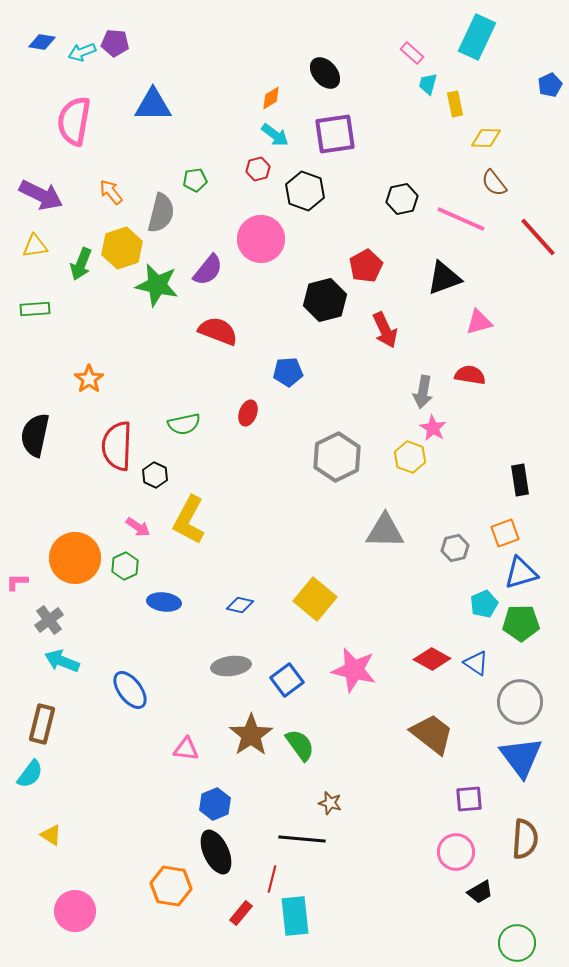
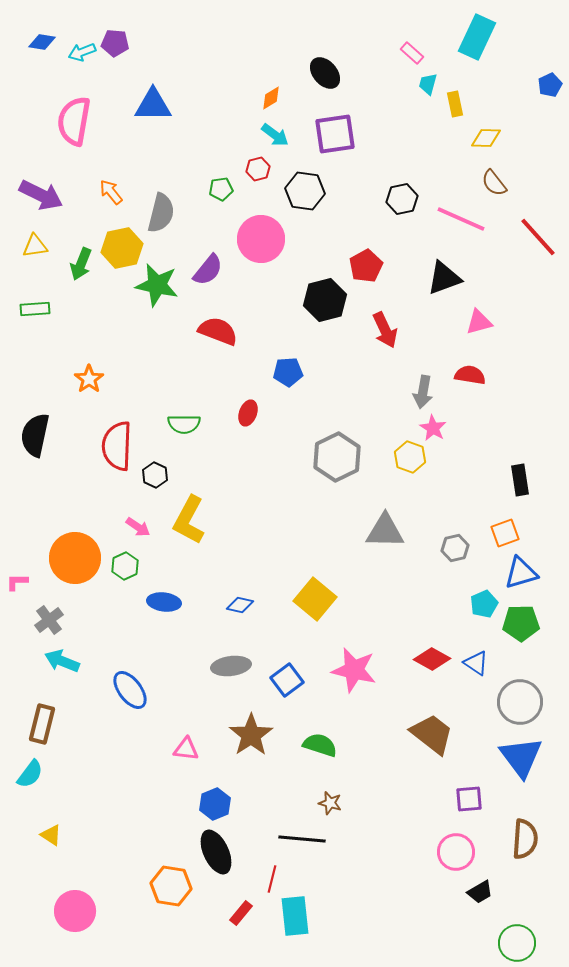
green pentagon at (195, 180): moved 26 px right, 9 px down
black hexagon at (305, 191): rotated 12 degrees counterclockwise
yellow hexagon at (122, 248): rotated 6 degrees clockwise
green semicircle at (184, 424): rotated 12 degrees clockwise
green semicircle at (300, 745): moved 20 px right; rotated 36 degrees counterclockwise
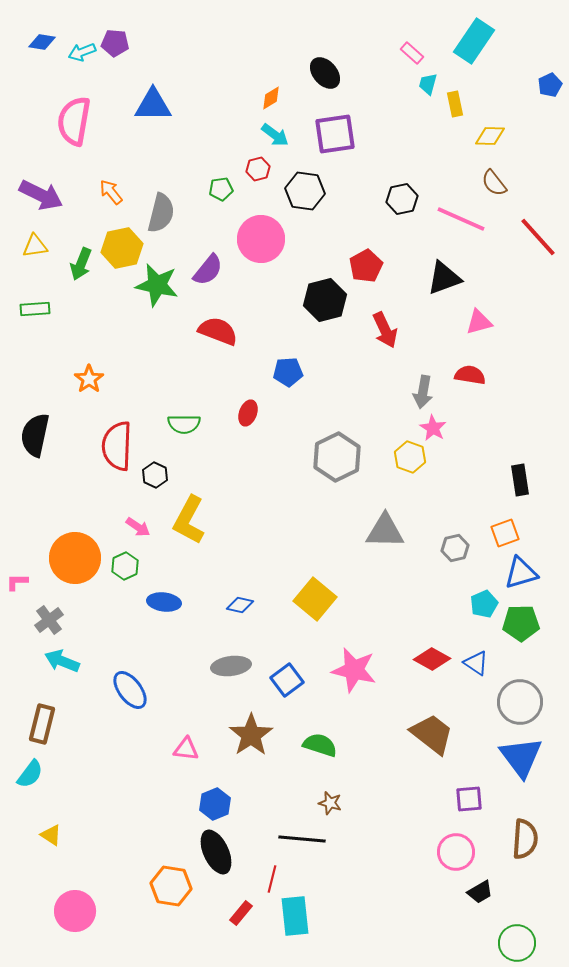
cyan rectangle at (477, 37): moved 3 px left, 4 px down; rotated 9 degrees clockwise
yellow diamond at (486, 138): moved 4 px right, 2 px up
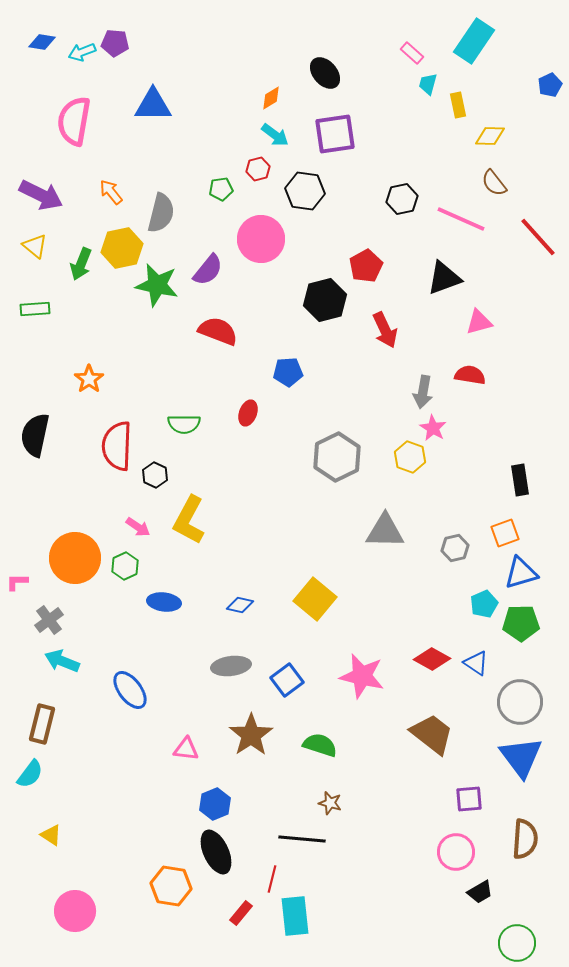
yellow rectangle at (455, 104): moved 3 px right, 1 px down
yellow triangle at (35, 246): rotated 48 degrees clockwise
pink star at (354, 670): moved 8 px right, 6 px down
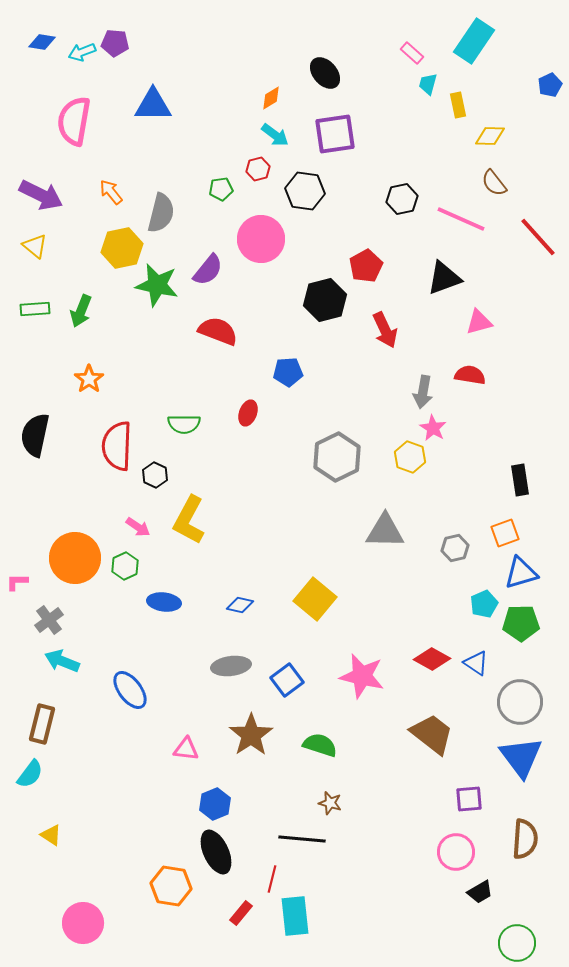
green arrow at (81, 264): moved 47 px down
pink circle at (75, 911): moved 8 px right, 12 px down
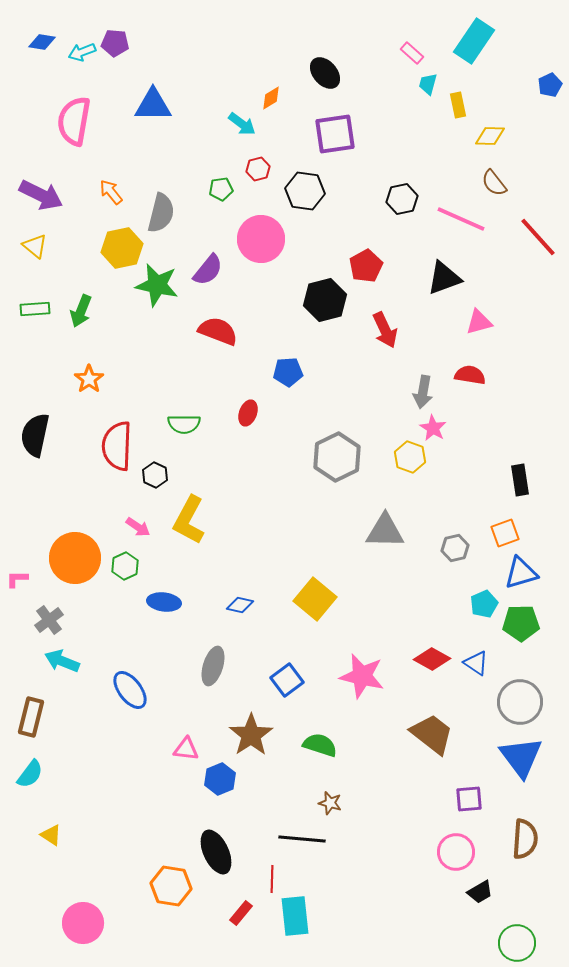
cyan arrow at (275, 135): moved 33 px left, 11 px up
pink L-shape at (17, 582): moved 3 px up
gray ellipse at (231, 666): moved 18 px left; rotated 66 degrees counterclockwise
brown rectangle at (42, 724): moved 11 px left, 7 px up
blue hexagon at (215, 804): moved 5 px right, 25 px up
red line at (272, 879): rotated 12 degrees counterclockwise
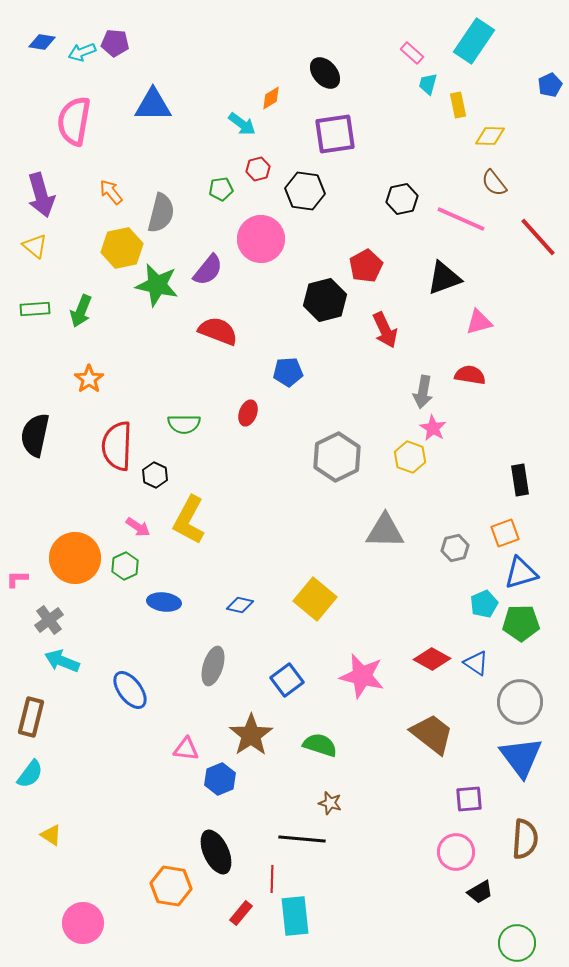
purple arrow at (41, 195): rotated 48 degrees clockwise
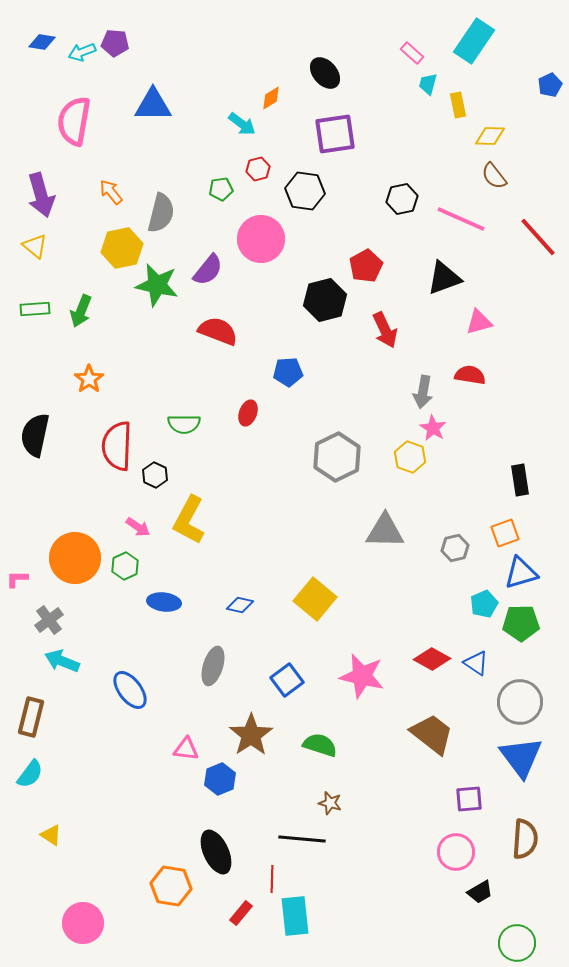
brown semicircle at (494, 183): moved 7 px up
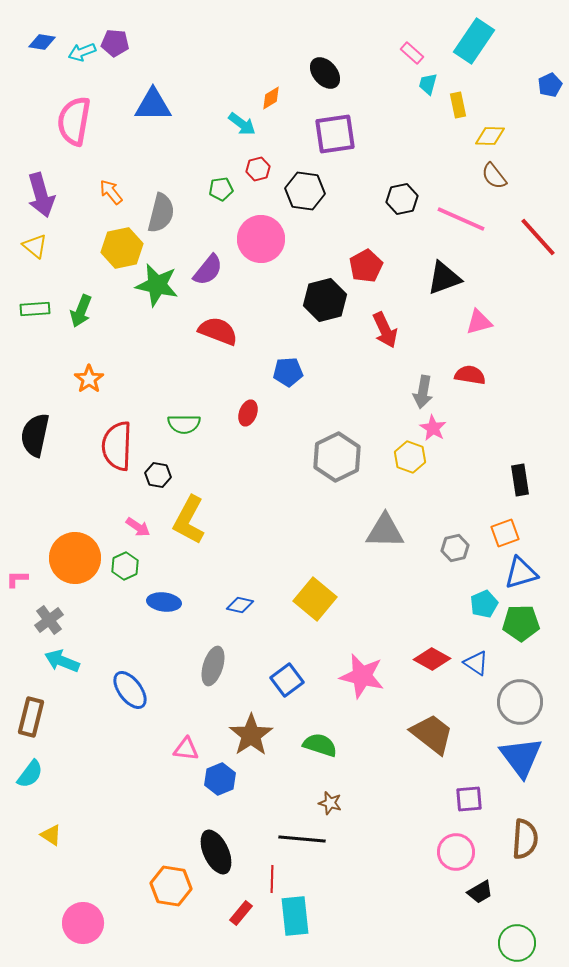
black hexagon at (155, 475): moved 3 px right; rotated 15 degrees counterclockwise
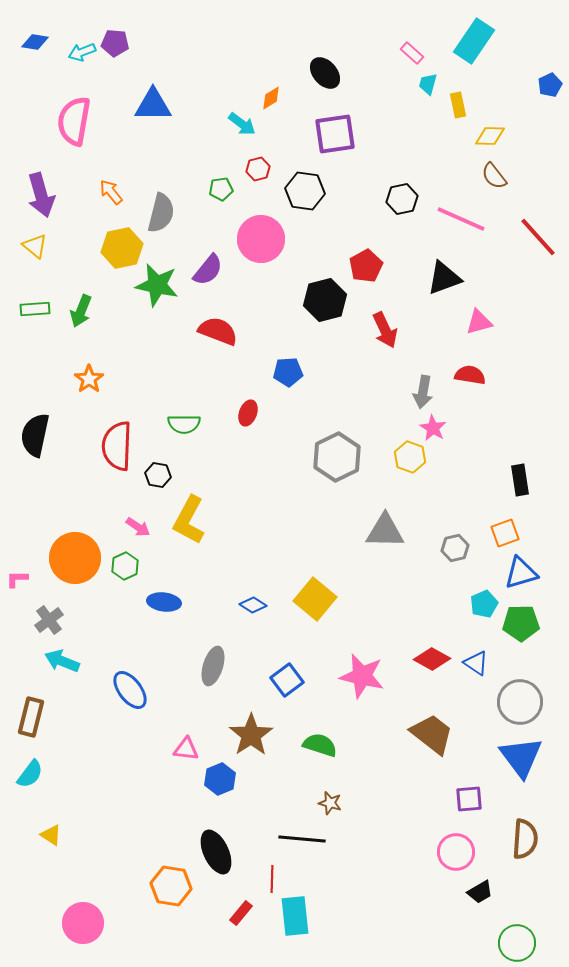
blue diamond at (42, 42): moved 7 px left
blue diamond at (240, 605): moved 13 px right; rotated 20 degrees clockwise
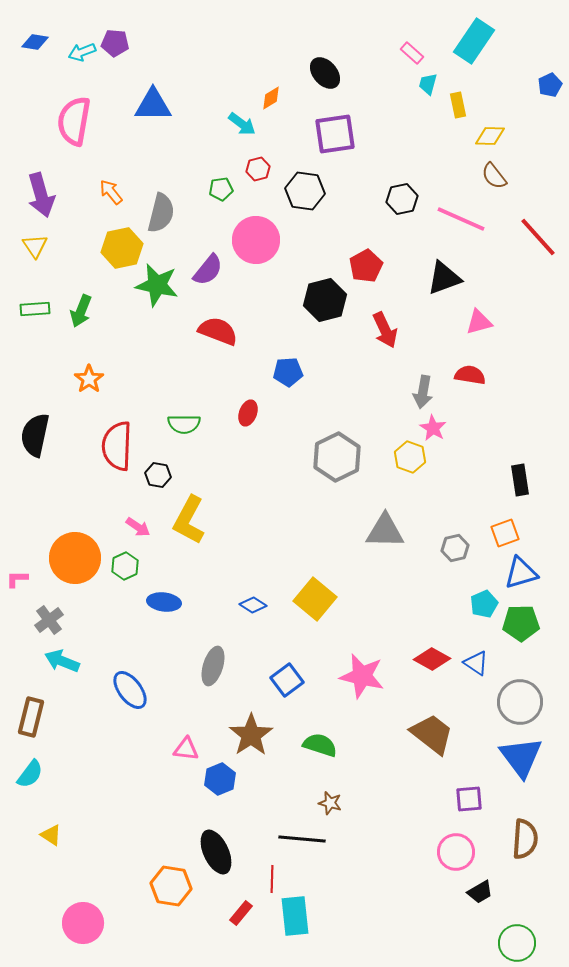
pink circle at (261, 239): moved 5 px left, 1 px down
yellow triangle at (35, 246): rotated 16 degrees clockwise
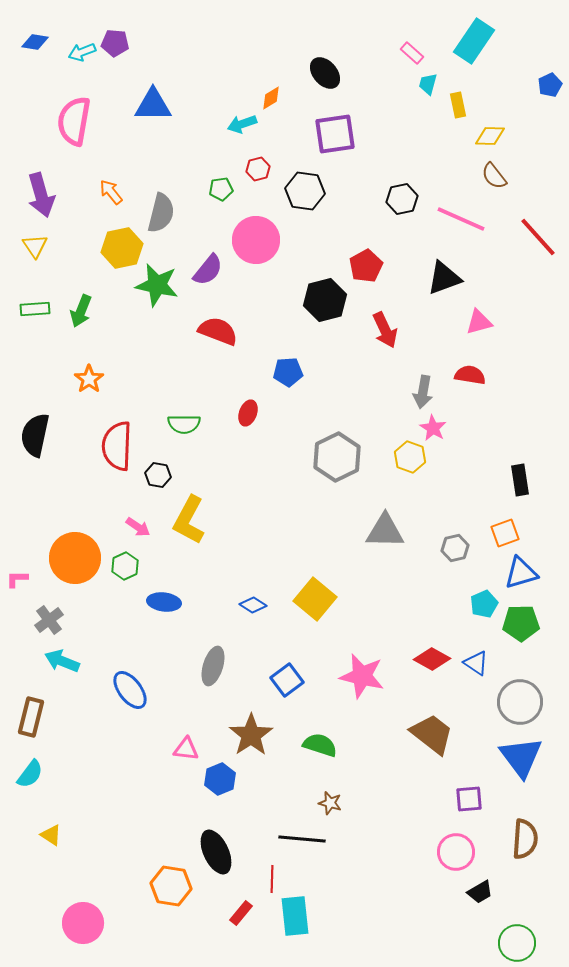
cyan arrow at (242, 124): rotated 124 degrees clockwise
